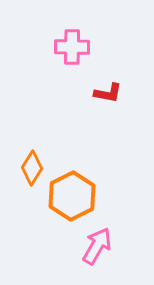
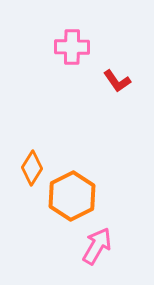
red L-shape: moved 9 px right, 12 px up; rotated 44 degrees clockwise
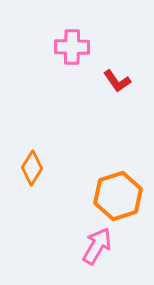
orange hexagon: moved 46 px right; rotated 9 degrees clockwise
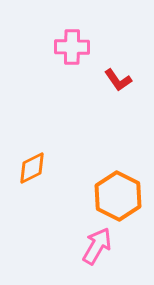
red L-shape: moved 1 px right, 1 px up
orange diamond: rotated 32 degrees clockwise
orange hexagon: rotated 15 degrees counterclockwise
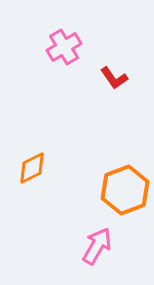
pink cross: moved 8 px left; rotated 32 degrees counterclockwise
red L-shape: moved 4 px left, 2 px up
orange hexagon: moved 7 px right, 6 px up; rotated 12 degrees clockwise
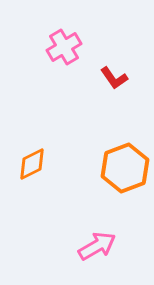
orange diamond: moved 4 px up
orange hexagon: moved 22 px up
pink arrow: rotated 30 degrees clockwise
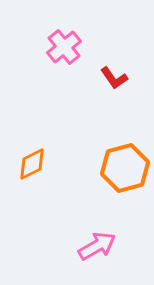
pink cross: rotated 8 degrees counterclockwise
orange hexagon: rotated 6 degrees clockwise
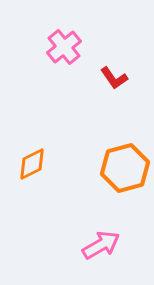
pink arrow: moved 4 px right, 1 px up
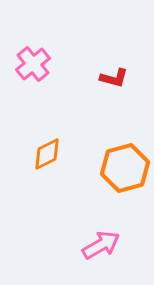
pink cross: moved 31 px left, 17 px down
red L-shape: rotated 40 degrees counterclockwise
orange diamond: moved 15 px right, 10 px up
